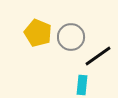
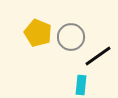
cyan rectangle: moved 1 px left
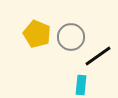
yellow pentagon: moved 1 px left, 1 px down
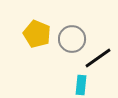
gray circle: moved 1 px right, 2 px down
black line: moved 2 px down
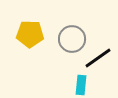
yellow pentagon: moved 7 px left; rotated 20 degrees counterclockwise
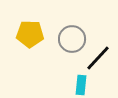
black line: rotated 12 degrees counterclockwise
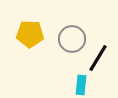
black line: rotated 12 degrees counterclockwise
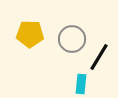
black line: moved 1 px right, 1 px up
cyan rectangle: moved 1 px up
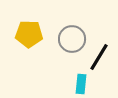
yellow pentagon: moved 1 px left
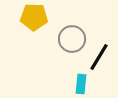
yellow pentagon: moved 5 px right, 17 px up
